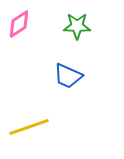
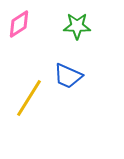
yellow line: moved 29 px up; rotated 39 degrees counterclockwise
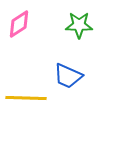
green star: moved 2 px right, 1 px up
yellow line: moved 3 px left; rotated 60 degrees clockwise
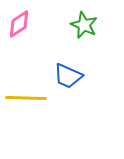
green star: moved 5 px right; rotated 24 degrees clockwise
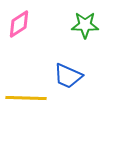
green star: moved 1 px right; rotated 24 degrees counterclockwise
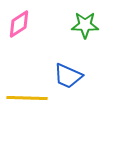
yellow line: moved 1 px right
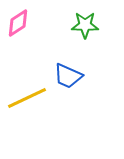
pink diamond: moved 1 px left, 1 px up
yellow line: rotated 27 degrees counterclockwise
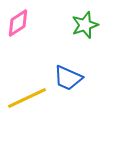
green star: rotated 20 degrees counterclockwise
blue trapezoid: moved 2 px down
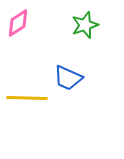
yellow line: rotated 27 degrees clockwise
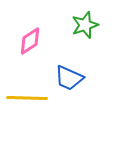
pink diamond: moved 12 px right, 18 px down
blue trapezoid: moved 1 px right
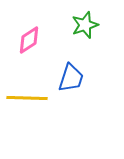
pink diamond: moved 1 px left, 1 px up
blue trapezoid: moved 2 px right; rotated 96 degrees counterclockwise
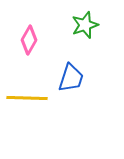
pink diamond: rotated 28 degrees counterclockwise
